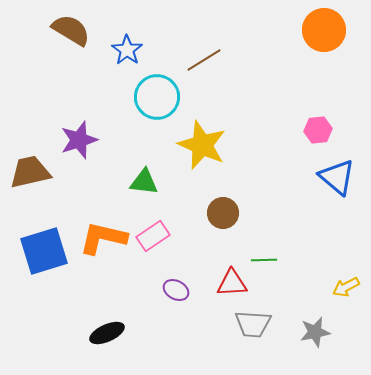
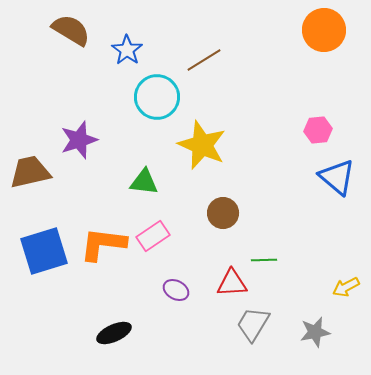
orange L-shape: moved 6 px down; rotated 6 degrees counterclockwise
gray trapezoid: rotated 117 degrees clockwise
black ellipse: moved 7 px right
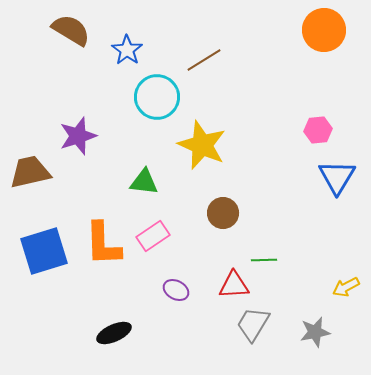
purple star: moved 1 px left, 4 px up
blue triangle: rotated 21 degrees clockwise
orange L-shape: rotated 99 degrees counterclockwise
red triangle: moved 2 px right, 2 px down
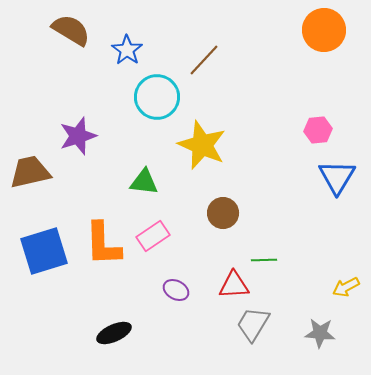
brown line: rotated 15 degrees counterclockwise
gray star: moved 5 px right, 1 px down; rotated 16 degrees clockwise
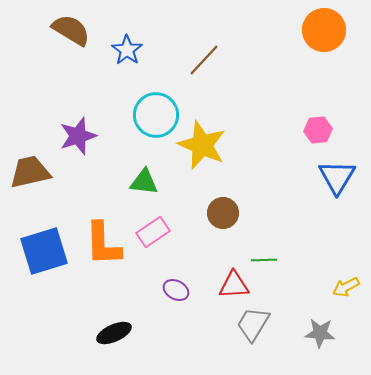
cyan circle: moved 1 px left, 18 px down
pink rectangle: moved 4 px up
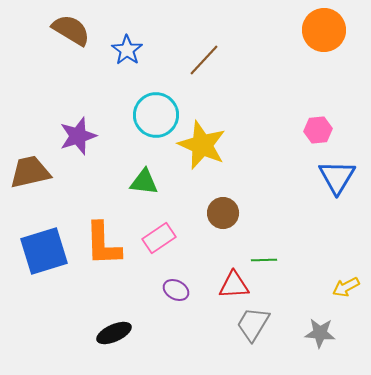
pink rectangle: moved 6 px right, 6 px down
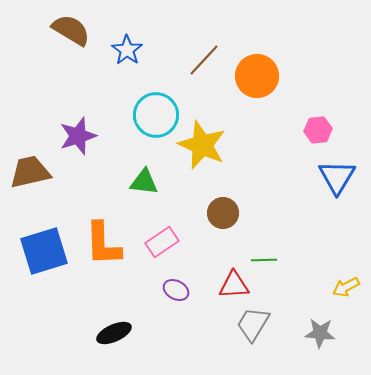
orange circle: moved 67 px left, 46 px down
pink rectangle: moved 3 px right, 4 px down
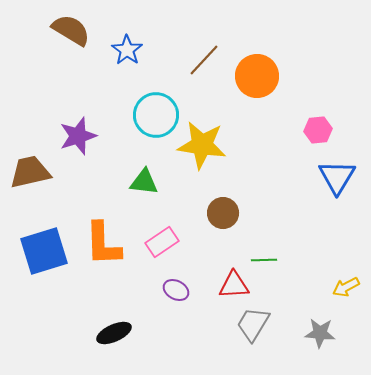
yellow star: rotated 15 degrees counterclockwise
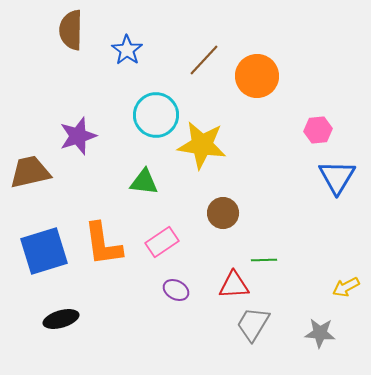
brown semicircle: rotated 120 degrees counterclockwise
orange L-shape: rotated 6 degrees counterclockwise
black ellipse: moved 53 px left, 14 px up; rotated 8 degrees clockwise
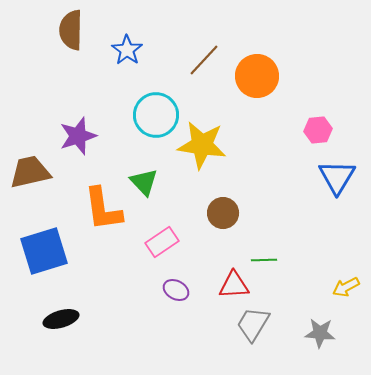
green triangle: rotated 40 degrees clockwise
orange L-shape: moved 35 px up
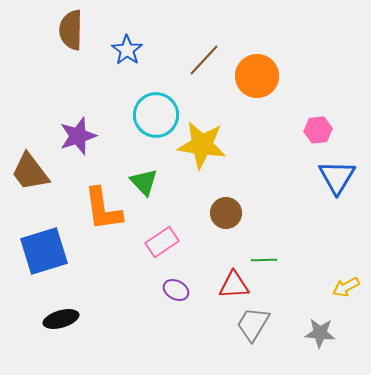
brown trapezoid: rotated 114 degrees counterclockwise
brown circle: moved 3 px right
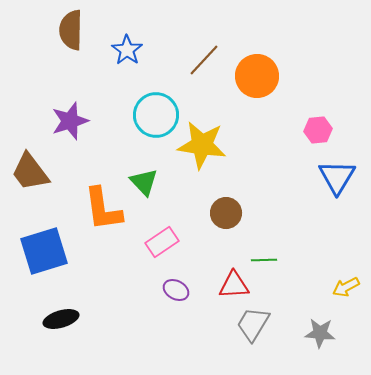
purple star: moved 8 px left, 15 px up
